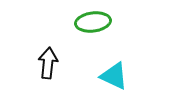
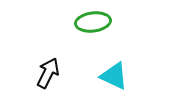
black arrow: moved 10 px down; rotated 20 degrees clockwise
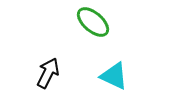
green ellipse: rotated 48 degrees clockwise
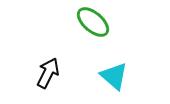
cyan triangle: rotated 16 degrees clockwise
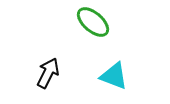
cyan triangle: rotated 20 degrees counterclockwise
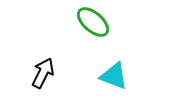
black arrow: moved 5 px left
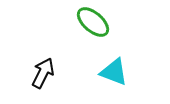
cyan triangle: moved 4 px up
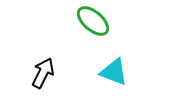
green ellipse: moved 1 px up
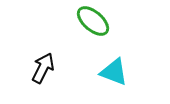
black arrow: moved 5 px up
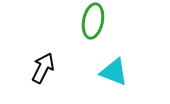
green ellipse: rotated 60 degrees clockwise
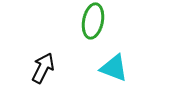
cyan triangle: moved 4 px up
